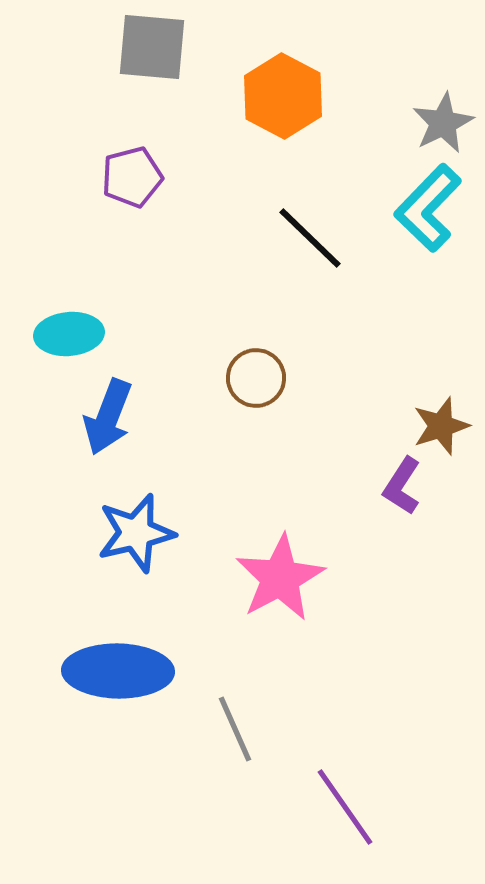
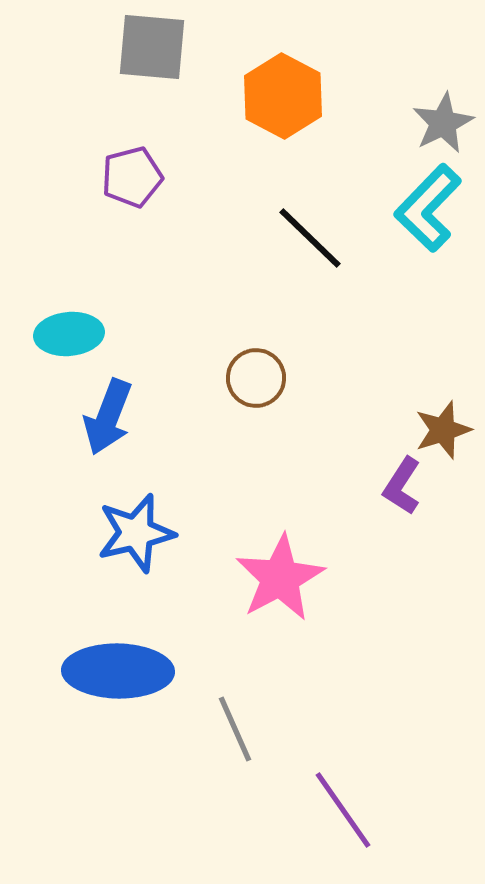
brown star: moved 2 px right, 4 px down
purple line: moved 2 px left, 3 px down
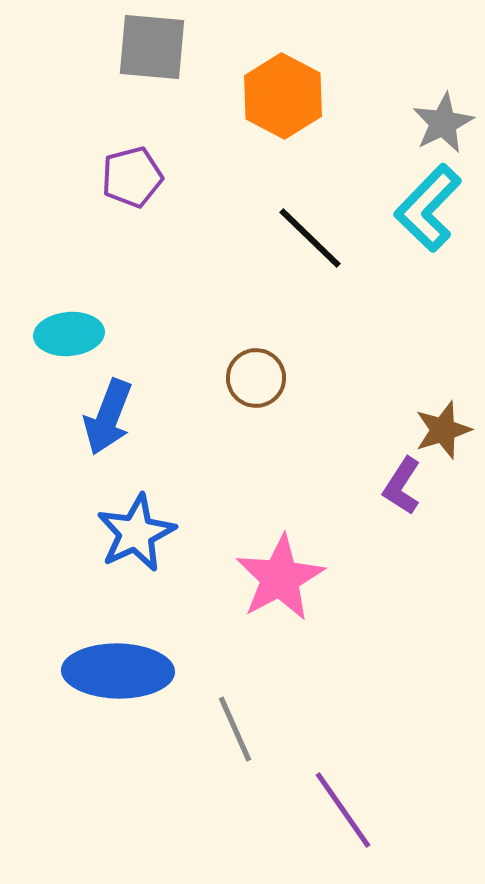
blue star: rotated 12 degrees counterclockwise
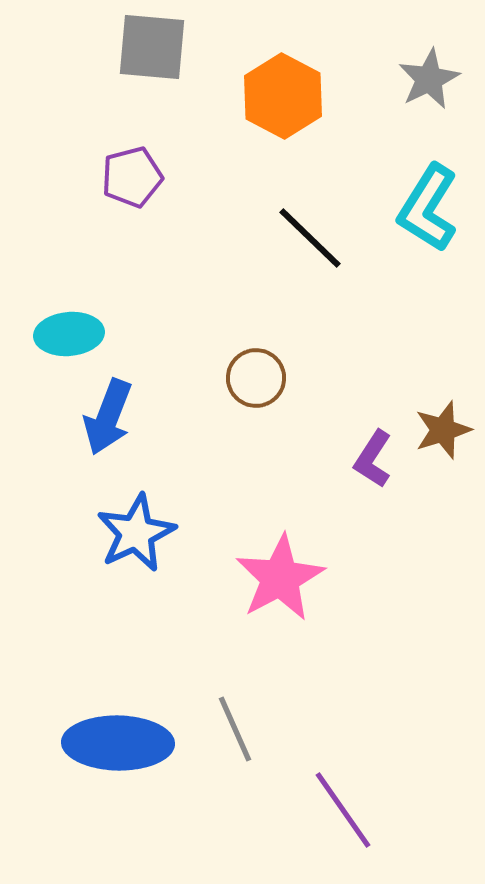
gray star: moved 14 px left, 44 px up
cyan L-shape: rotated 12 degrees counterclockwise
purple L-shape: moved 29 px left, 27 px up
blue ellipse: moved 72 px down
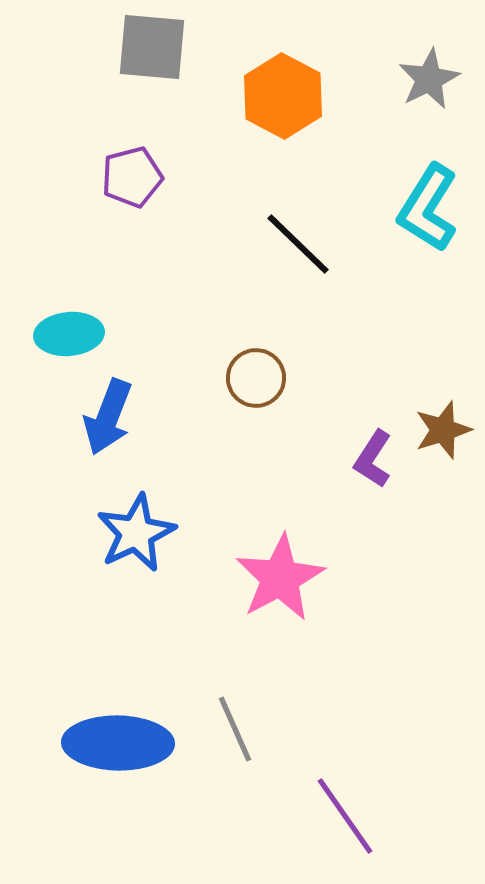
black line: moved 12 px left, 6 px down
purple line: moved 2 px right, 6 px down
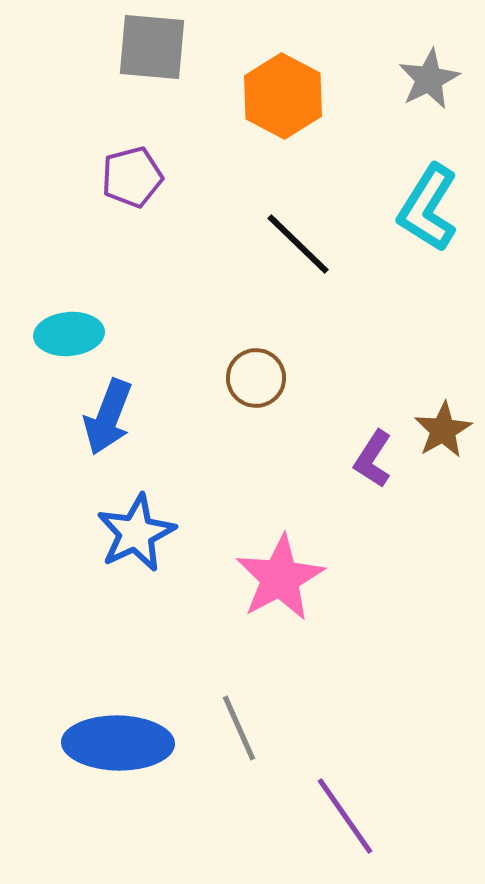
brown star: rotated 12 degrees counterclockwise
gray line: moved 4 px right, 1 px up
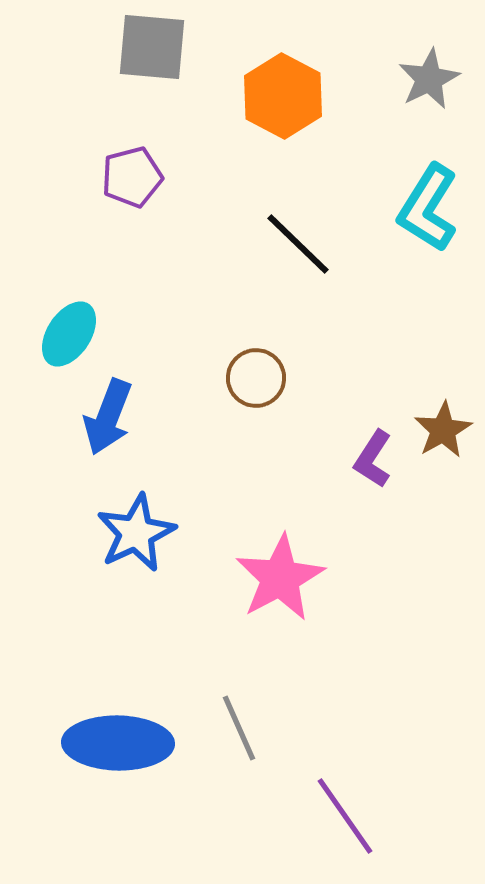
cyan ellipse: rotated 52 degrees counterclockwise
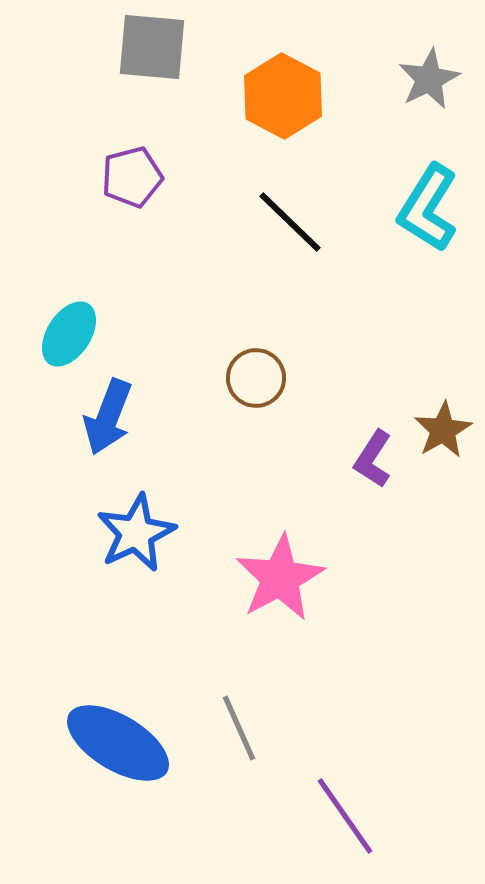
black line: moved 8 px left, 22 px up
blue ellipse: rotated 30 degrees clockwise
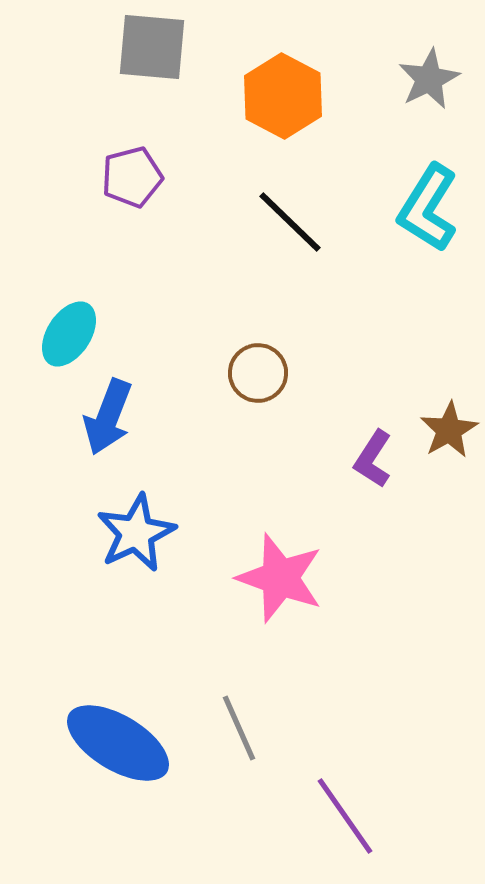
brown circle: moved 2 px right, 5 px up
brown star: moved 6 px right
pink star: rotated 24 degrees counterclockwise
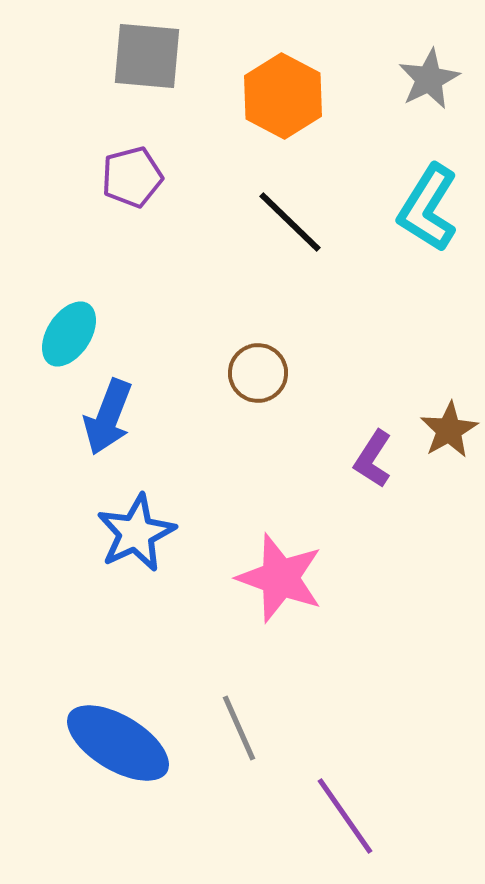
gray square: moved 5 px left, 9 px down
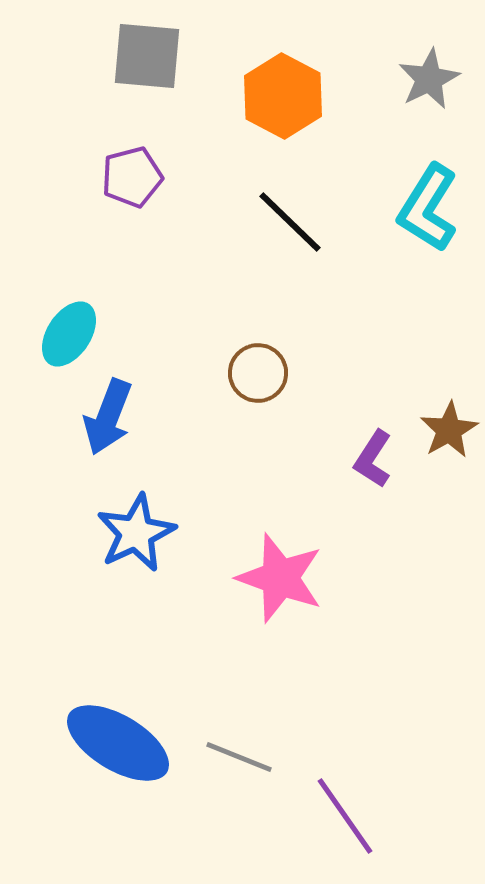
gray line: moved 29 px down; rotated 44 degrees counterclockwise
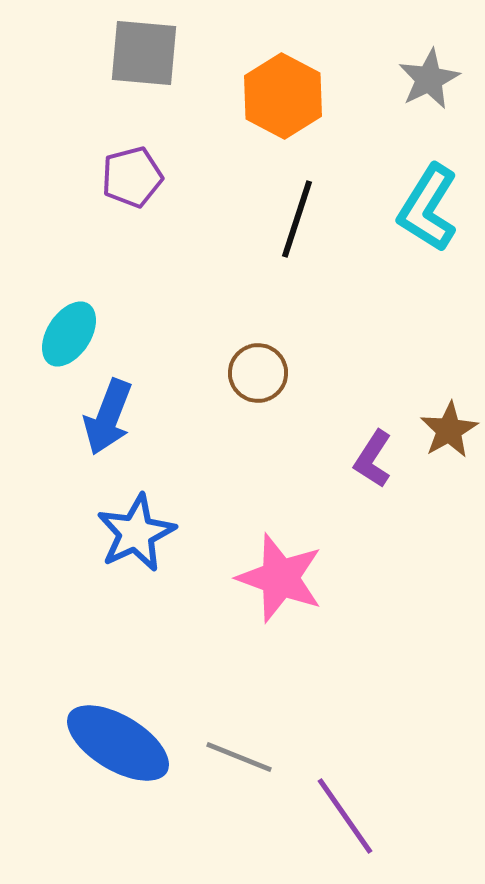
gray square: moved 3 px left, 3 px up
black line: moved 7 px right, 3 px up; rotated 64 degrees clockwise
